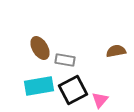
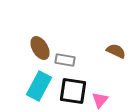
brown semicircle: rotated 36 degrees clockwise
cyan rectangle: rotated 52 degrees counterclockwise
black square: moved 1 px down; rotated 36 degrees clockwise
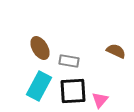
gray rectangle: moved 4 px right, 1 px down
black square: rotated 12 degrees counterclockwise
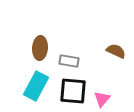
brown ellipse: rotated 35 degrees clockwise
cyan rectangle: moved 3 px left
black square: rotated 8 degrees clockwise
pink triangle: moved 2 px right, 1 px up
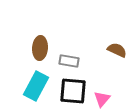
brown semicircle: moved 1 px right, 1 px up
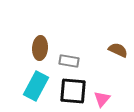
brown semicircle: moved 1 px right
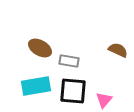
brown ellipse: rotated 65 degrees counterclockwise
cyan rectangle: rotated 52 degrees clockwise
pink triangle: moved 2 px right, 1 px down
